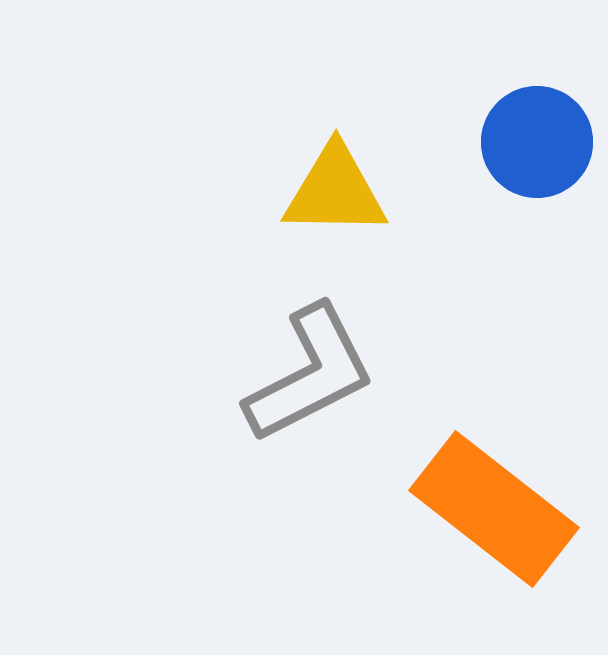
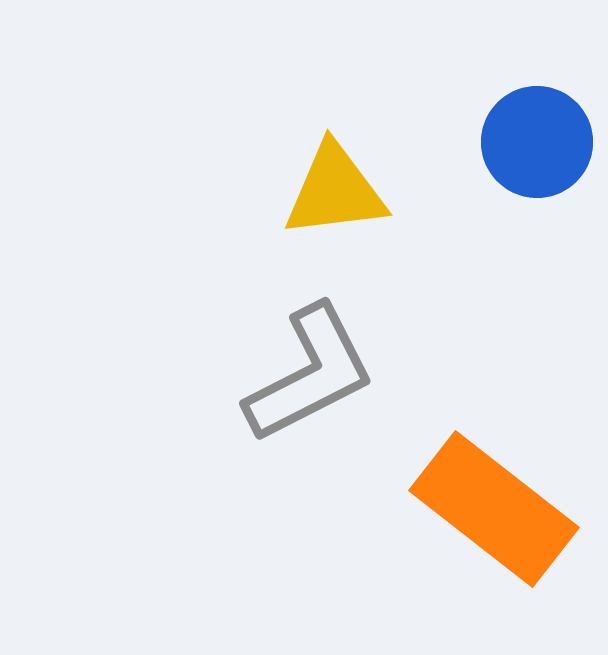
yellow triangle: rotated 8 degrees counterclockwise
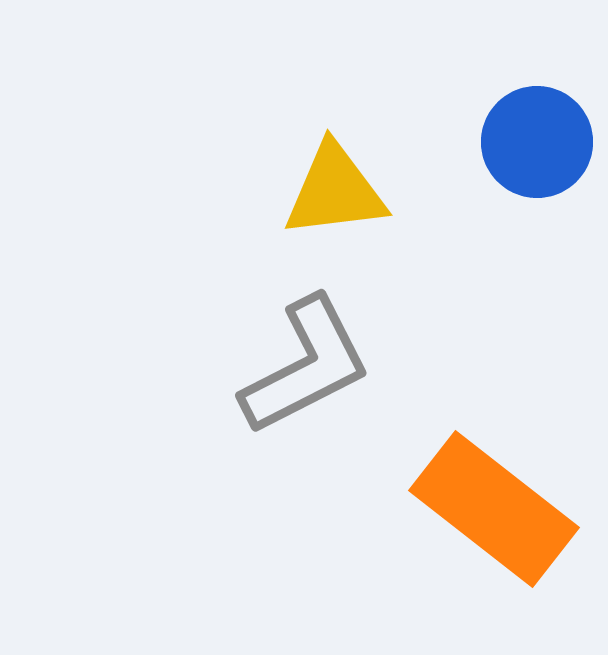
gray L-shape: moved 4 px left, 8 px up
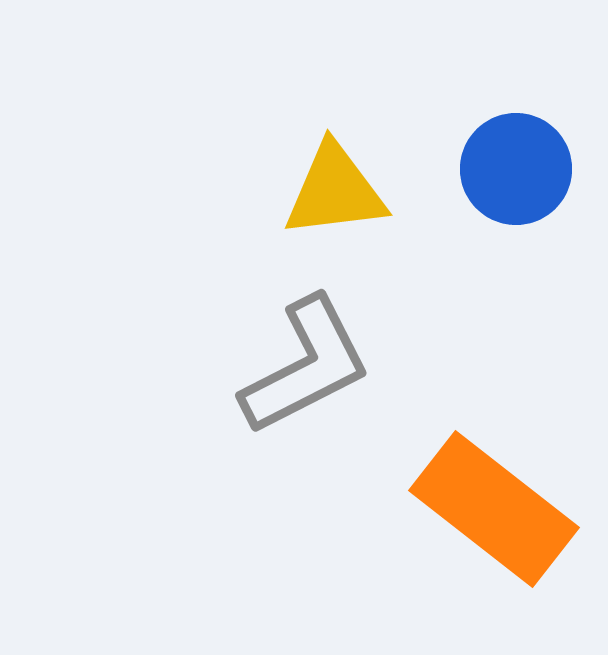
blue circle: moved 21 px left, 27 px down
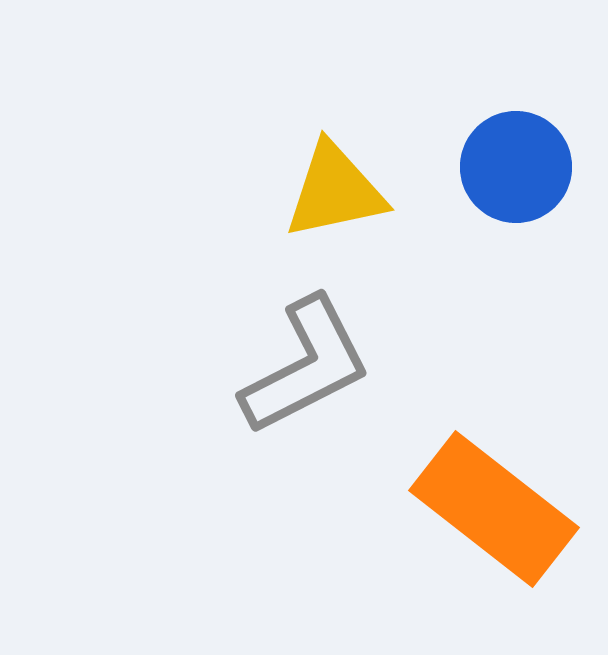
blue circle: moved 2 px up
yellow triangle: rotated 5 degrees counterclockwise
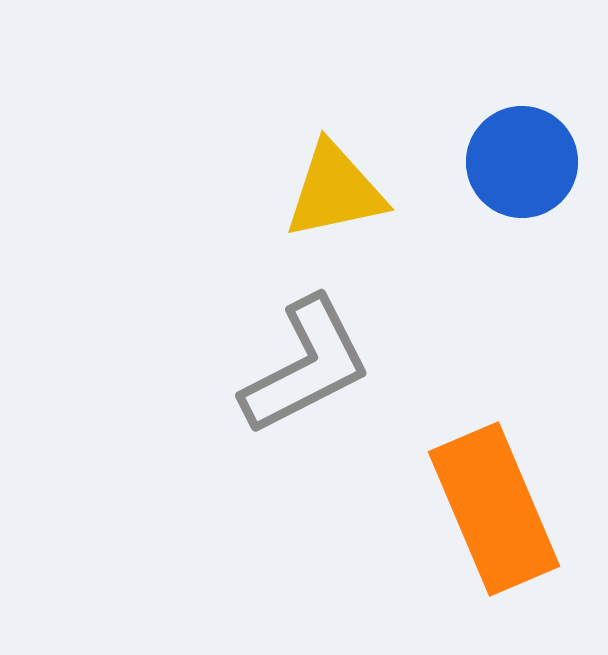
blue circle: moved 6 px right, 5 px up
orange rectangle: rotated 29 degrees clockwise
